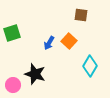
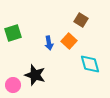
brown square: moved 5 px down; rotated 24 degrees clockwise
green square: moved 1 px right
blue arrow: rotated 40 degrees counterclockwise
cyan diamond: moved 2 px up; rotated 45 degrees counterclockwise
black star: moved 1 px down
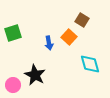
brown square: moved 1 px right
orange square: moved 4 px up
black star: rotated 10 degrees clockwise
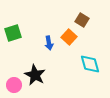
pink circle: moved 1 px right
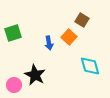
cyan diamond: moved 2 px down
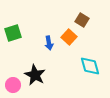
pink circle: moved 1 px left
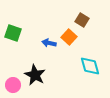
green square: rotated 36 degrees clockwise
blue arrow: rotated 112 degrees clockwise
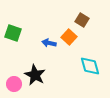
pink circle: moved 1 px right, 1 px up
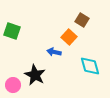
green square: moved 1 px left, 2 px up
blue arrow: moved 5 px right, 9 px down
pink circle: moved 1 px left, 1 px down
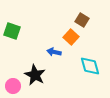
orange square: moved 2 px right
pink circle: moved 1 px down
